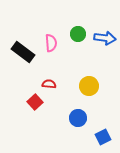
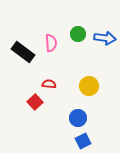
blue square: moved 20 px left, 4 px down
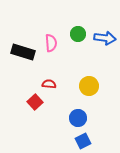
black rectangle: rotated 20 degrees counterclockwise
